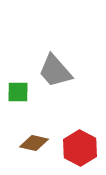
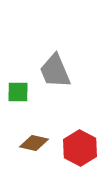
gray trapezoid: rotated 18 degrees clockwise
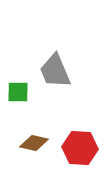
red hexagon: rotated 24 degrees counterclockwise
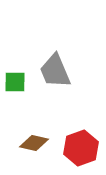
green square: moved 3 px left, 10 px up
red hexagon: moved 1 px right; rotated 24 degrees counterclockwise
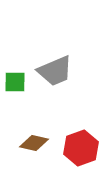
gray trapezoid: rotated 90 degrees counterclockwise
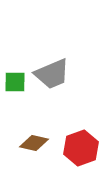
gray trapezoid: moved 3 px left, 3 px down
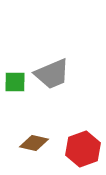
red hexagon: moved 2 px right, 1 px down
